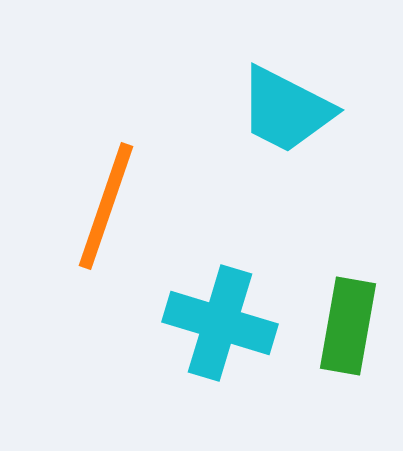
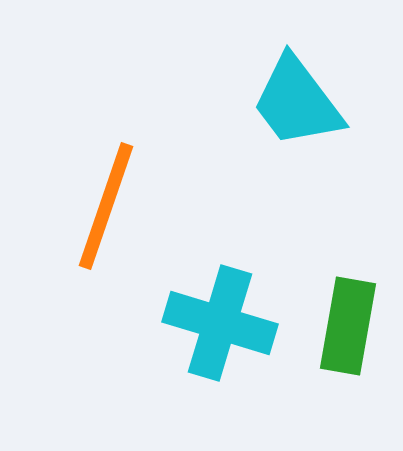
cyan trapezoid: moved 11 px right, 8 px up; rotated 26 degrees clockwise
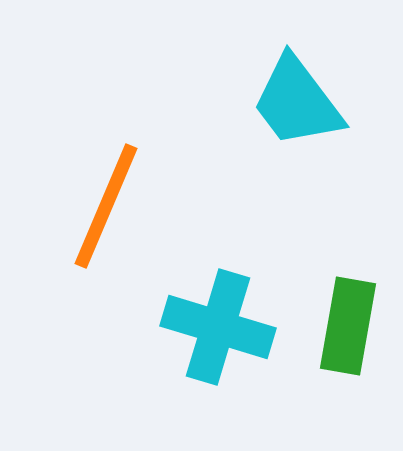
orange line: rotated 4 degrees clockwise
cyan cross: moved 2 px left, 4 px down
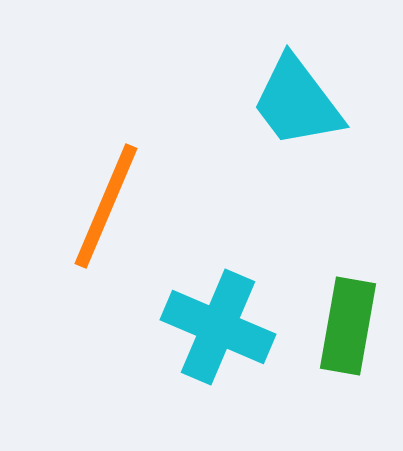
cyan cross: rotated 6 degrees clockwise
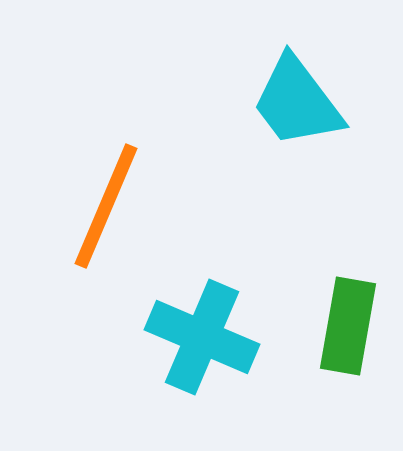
cyan cross: moved 16 px left, 10 px down
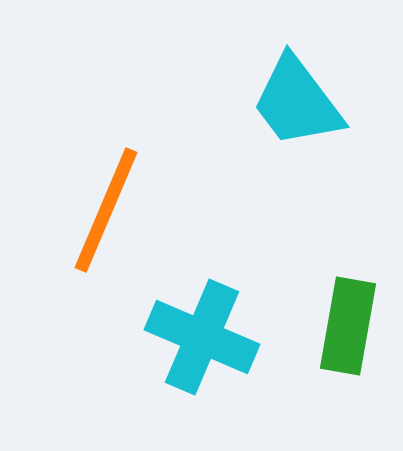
orange line: moved 4 px down
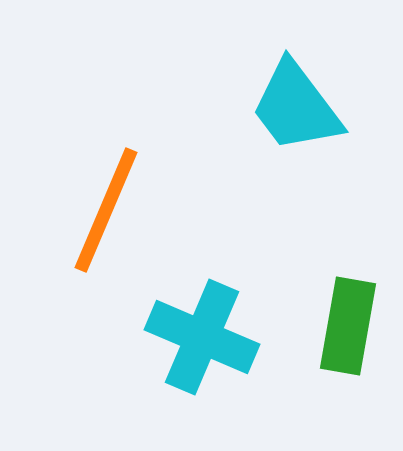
cyan trapezoid: moved 1 px left, 5 px down
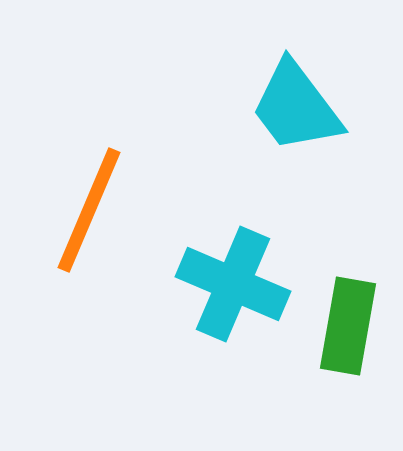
orange line: moved 17 px left
cyan cross: moved 31 px right, 53 px up
